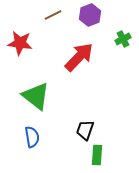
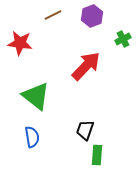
purple hexagon: moved 2 px right, 1 px down
red arrow: moved 7 px right, 9 px down
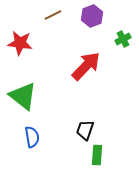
green triangle: moved 13 px left
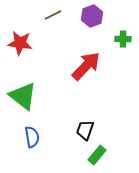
green cross: rotated 28 degrees clockwise
green rectangle: rotated 36 degrees clockwise
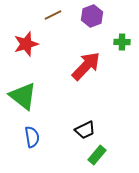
green cross: moved 1 px left, 3 px down
red star: moved 6 px right, 1 px down; rotated 25 degrees counterclockwise
black trapezoid: rotated 135 degrees counterclockwise
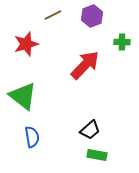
red arrow: moved 1 px left, 1 px up
black trapezoid: moved 5 px right; rotated 15 degrees counterclockwise
green rectangle: rotated 60 degrees clockwise
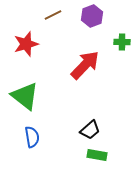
green triangle: moved 2 px right
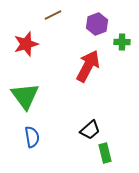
purple hexagon: moved 5 px right, 8 px down
red arrow: moved 3 px right, 1 px down; rotated 16 degrees counterclockwise
green triangle: rotated 16 degrees clockwise
green rectangle: moved 8 px right, 2 px up; rotated 66 degrees clockwise
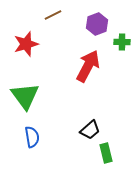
green rectangle: moved 1 px right
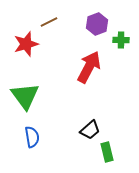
brown line: moved 4 px left, 7 px down
green cross: moved 1 px left, 2 px up
red arrow: moved 1 px right, 1 px down
green rectangle: moved 1 px right, 1 px up
